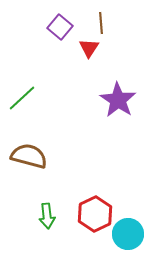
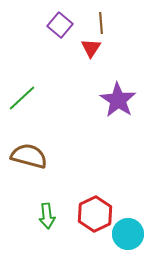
purple square: moved 2 px up
red triangle: moved 2 px right
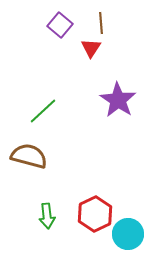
green line: moved 21 px right, 13 px down
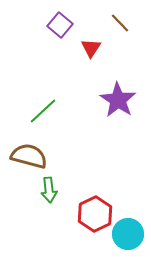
brown line: moved 19 px right; rotated 40 degrees counterclockwise
green arrow: moved 2 px right, 26 px up
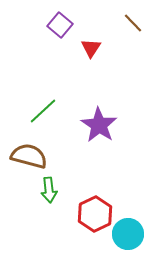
brown line: moved 13 px right
purple star: moved 19 px left, 25 px down
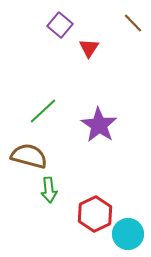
red triangle: moved 2 px left
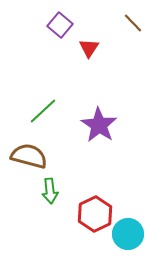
green arrow: moved 1 px right, 1 px down
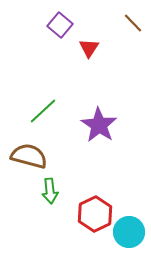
cyan circle: moved 1 px right, 2 px up
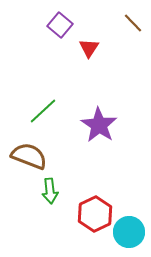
brown semicircle: rotated 6 degrees clockwise
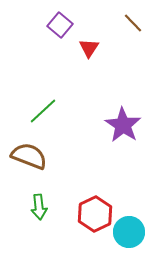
purple star: moved 24 px right
green arrow: moved 11 px left, 16 px down
